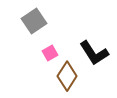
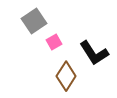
pink square: moved 4 px right, 11 px up
brown diamond: moved 1 px left
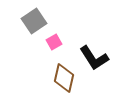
black L-shape: moved 5 px down
brown diamond: moved 2 px left, 2 px down; rotated 20 degrees counterclockwise
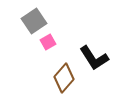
pink square: moved 6 px left
brown diamond: rotated 28 degrees clockwise
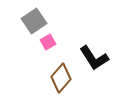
brown diamond: moved 3 px left
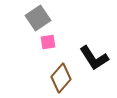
gray square: moved 4 px right, 3 px up
pink square: rotated 21 degrees clockwise
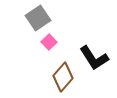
pink square: moved 1 px right; rotated 35 degrees counterclockwise
brown diamond: moved 2 px right, 1 px up
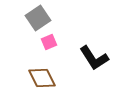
pink square: rotated 21 degrees clockwise
brown diamond: moved 21 px left, 1 px down; rotated 68 degrees counterclockwise
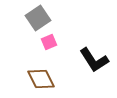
black L-shape: moved 2 px down
brown diamond: moved 1 px left, 1 px down
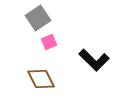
black L-shape: rotated 12 degrees counterclockwise
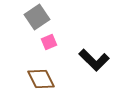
gray square: moved 1 px left, 1 px up
